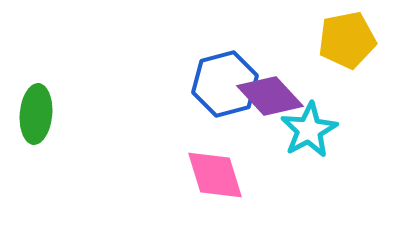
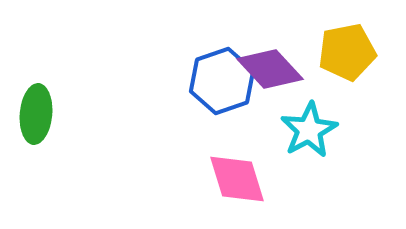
yellow pentagon: moved 12 px down
blue hexagon: moved 3 px left, 3 px up; rotated 4 degrees counterclockwise
purple diamond: moved 27 px up
pink diamond: moved 22 px right, 4 px down
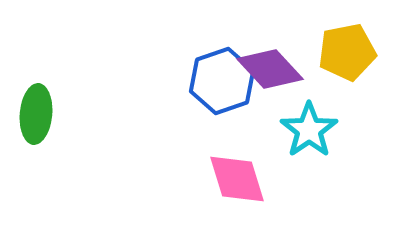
cyan star: rotated 6 degrees counterclockwise
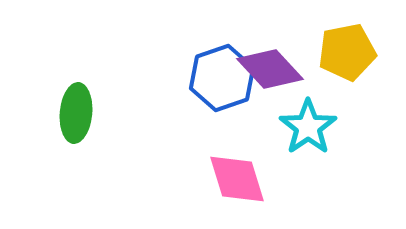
blue hexagon: moved 3 px up
green ellipse: moved 40 px right, 1 px up
cyan star: moved 1 px left, 3 px up
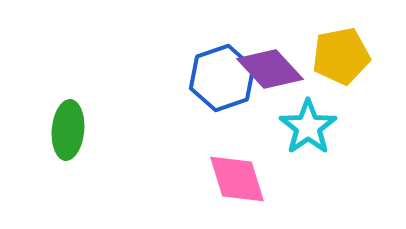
yellow pentagon: moved 6 px left, 4 px down
green ellipse: moved 8 px left, 17 px down
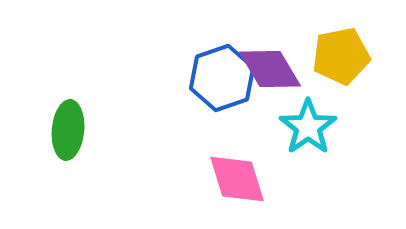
purple diamond: rotated 12 degrees clockwise
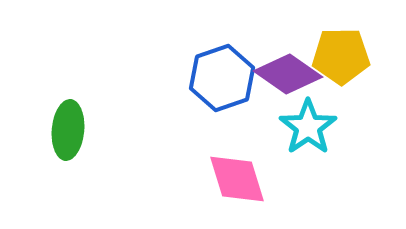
yellow pentagon: rotated 10 degrees clockwise
purple diamond: moved 18 px right, 5 px down; rotated 24 degrees counterclockwise
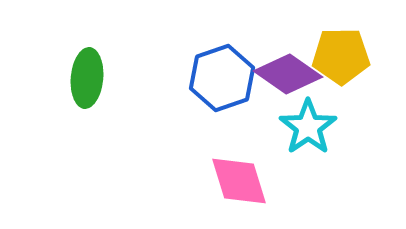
green ellipse: moved 19 px right, 52 px up
pink diamond: moved 2 px right, 2 px down
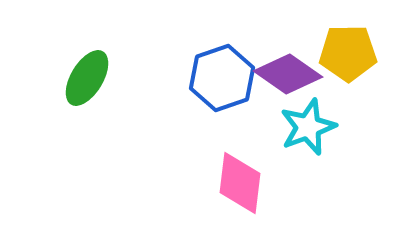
yellow pentagon: moved 7 px right, 3 px up
green ellipse: rotated 26 degrees clockwise
cyan star: rotated 14 degrees clockwise
pink diamond: moved 1 px right, 2 px down; rotated 24 degrees clockwise
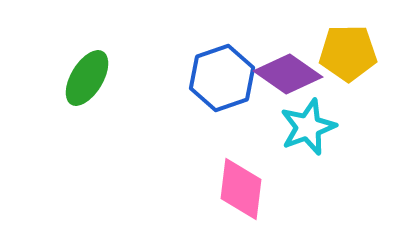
pink diamond: moved 1 px right, 6 px down
